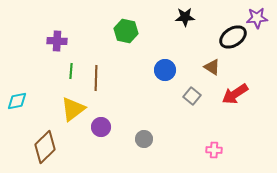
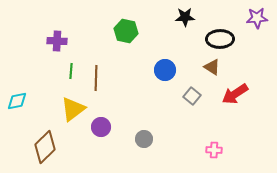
black ellipse: moved 13 px left, 2 px down; rotated 32 degrees clockwise
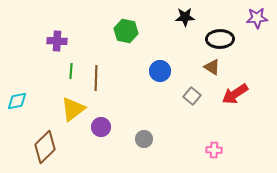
blue circle: moved 5 px left, 1 px down
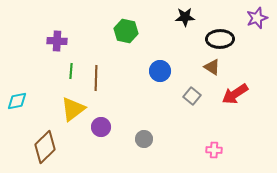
purple star: rotated 15 degrees counterclockwise
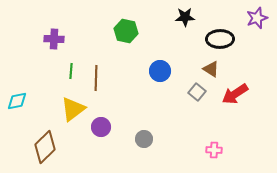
purple cross: moved 3 px left, 2 px up
brown triangle: moved 1 px left, 2 px down
gray square: moved 5 px right, 4 px up
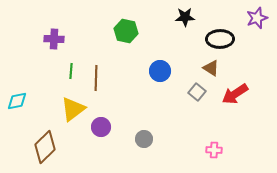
brown triangle: moved 1 px up
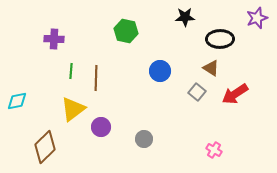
pink cross: rotated 28 degrees clockwise
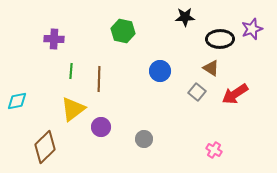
purple star: moved 5 px left, 11 px down
green hexagon: moved 3 px left
brown line: moved 3 px right, 1 px down
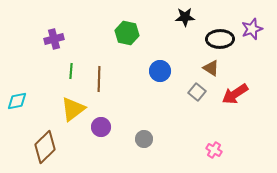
green hexagon: moved 4 px right, 2 px down
purple cross: rotated 18 degrees counterclockwise
